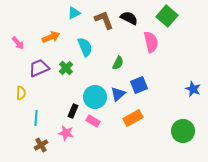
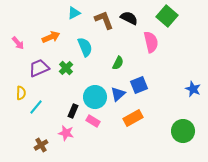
cyan line: moved 11 px up; rotated 35 degrees clockwise
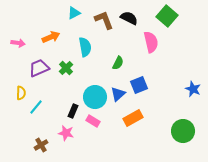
pink arrow: rotated 40 degrees counterclockwise
cyan semicircle: rotated 12 degrees clockwise
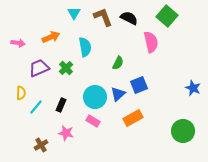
cyan triangle: rotated 32 degrees counterclockwise
brown L-shape: moved 1 px left, 3 px up
blue star: moved 1 px up
black rectangle: moved 12 px left, 6 px up
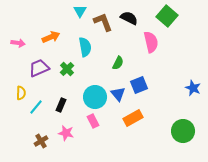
cyan triangle: moved 6 px right, 2 px up
brown L-shape: moved 5 px down
green cross: moved 1 px right, 1 px down
blue triangle: rotated 28 degrees counterclockwise
pink rectangle: rotated 32 degrees clockwise
brown cross: moved 4 px up
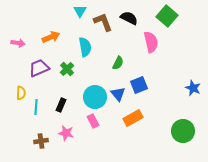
cyan line: rotated 35 degrees counterclockwise
brown cross: rotated 24 degrees clockwise
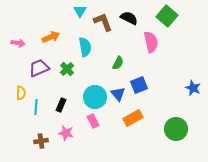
green circle: moved 7 px left, 2 px up
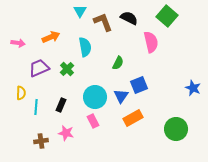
blue triangle: moved 3 px right, 2 px down; rotated 14 degrees clockwise
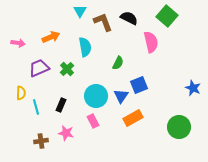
cyan circle: moved 1 px right, 1 px up
cyan line: rotated 21 degrees counterclockwise
green circle: moved 3 px right, 2 px up
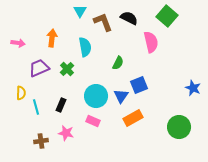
orange arrow: moved 1 px right, 1 px down; rotated 60 degrees counterclockwise
pink rectangle: rotated 40 degrees counterclockwise
